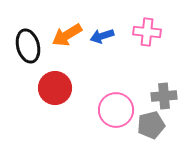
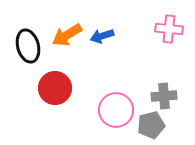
pink cross: moved 22 px right, 3 px up
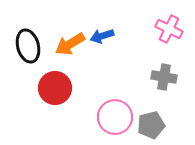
pink cross: rotated 20 degrees clockwise
orange arrow: moved 3 px right, 9 px down
gray cross: moved 19 px up; rotated 15 degrees clockwise
pink circle: moved 1 px left, 7 px down
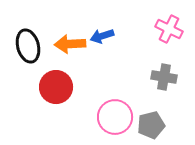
orange arrow: rotated 28 degrees clockwise
red circle: moved 1 px right, 1 px up
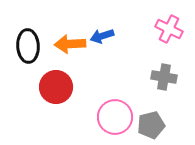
black ellipse: rotated 12 degrees clockwise
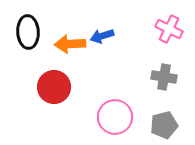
black ellipse: moved 14 px up
red circle: moved 2 px left
gray pentagon: moved 13 px right
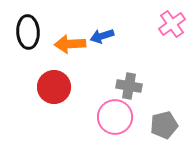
pink cross: moved 3 px right, 5 px up; rotated 28 degrees clockwise
gray cross: moved 35 px left, 9 px down
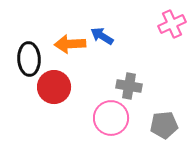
pink cross: rotated 12 degrees clockwise
black ellipse: moved 1 px right, 27 px down
blue arrow: rotated 50 degrees clockwise
pink circle: moved 4 px left, 1 px down
gray pentagon: rotated 8 degrees clockwise
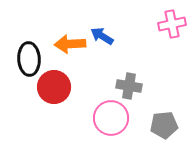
pink cross: rotated 12 degrees clockwise
